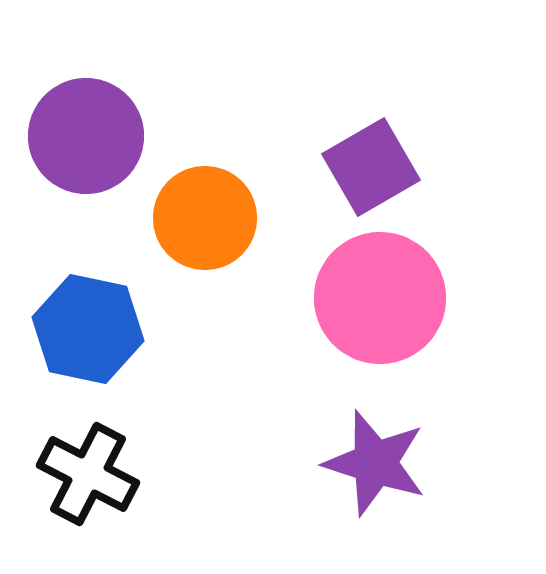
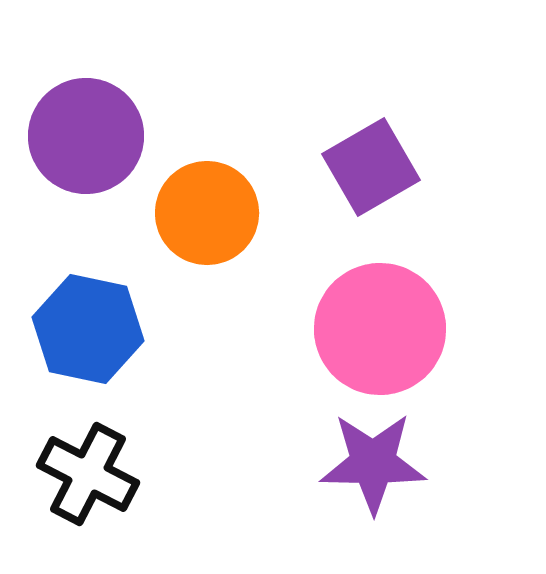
orange circle: moved 2 px right, 5 px up
pink circle: moved 31 px down
purple star: moved 2 px left; rotated 17 degrees counterclockwise
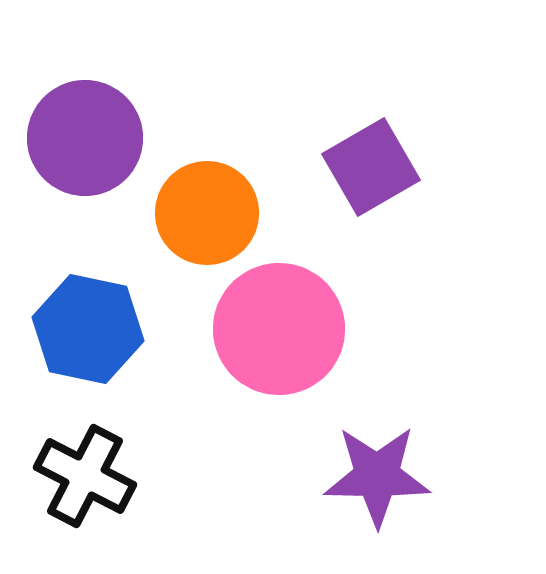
purple circle: moved 1 px left, 2 px down
pink circle: moved 101 px left
purple star: moved 4 px right, 13 px down
black cross: moved 3 px left, 2 px down
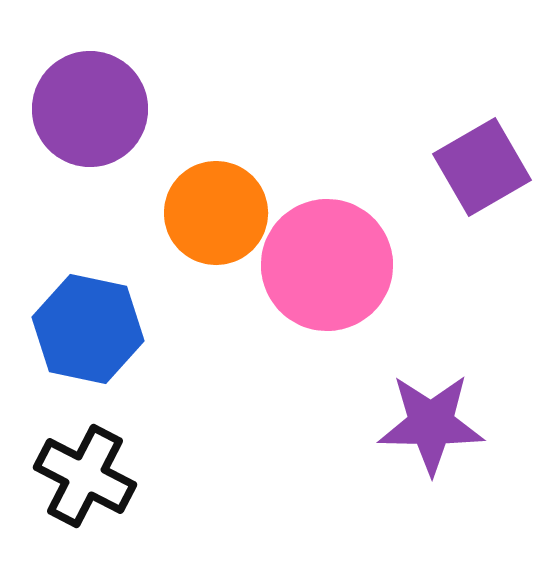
purple circle: moved 5 px right, 29 px up
purple square: moved 111 px right
orange circle: moved 9 px right
pink circle: moved 48 px right, 64 px up
purple star: moved 54 px right, 52 px up
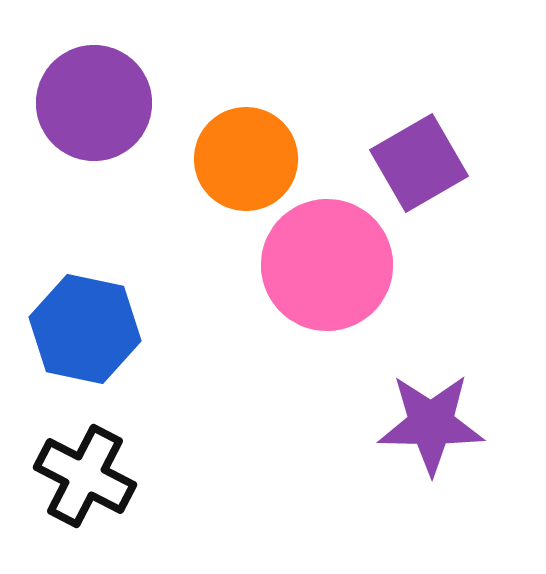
purple circle: moved 4 px right, 6 px up
purple square: moved 63 px left, 4 px up
orange circle: moved 30 px right, 54 px up
blue hexagon: moved 3 px left
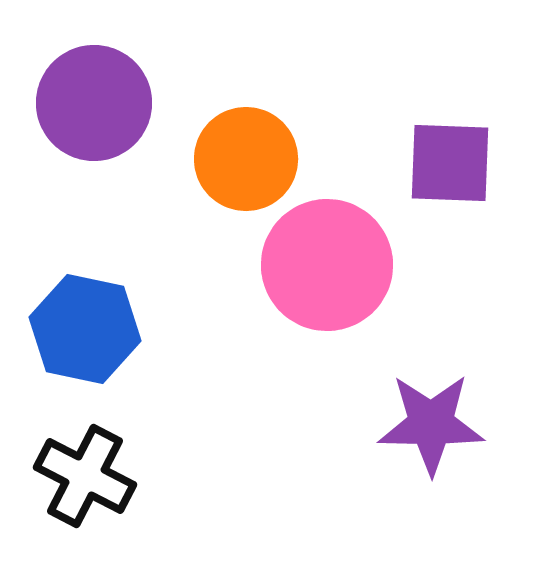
purple square: moved 31 px right; rotated 32 degrees clockwise
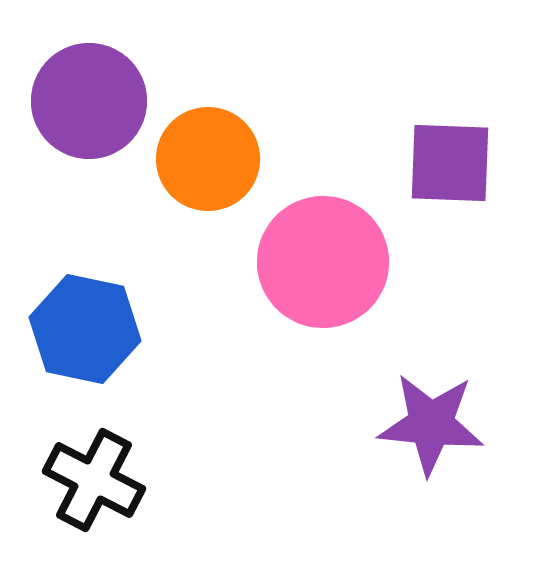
purple circle: moved 5 px left, 2 px up
orange circle: moved 38 px left
pink circle: moved 4 px left, 3 px up
purple star: rotated 5 degrees clockwise
black cross: moved 9 px right, 4 px down
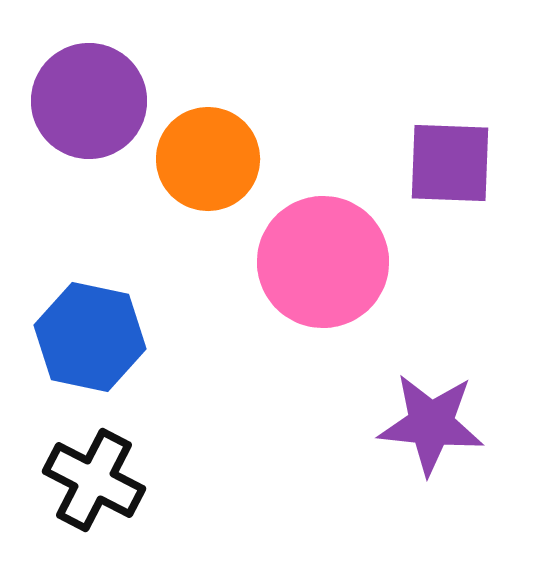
blue hexagon: moved 5 px right, 8 px down
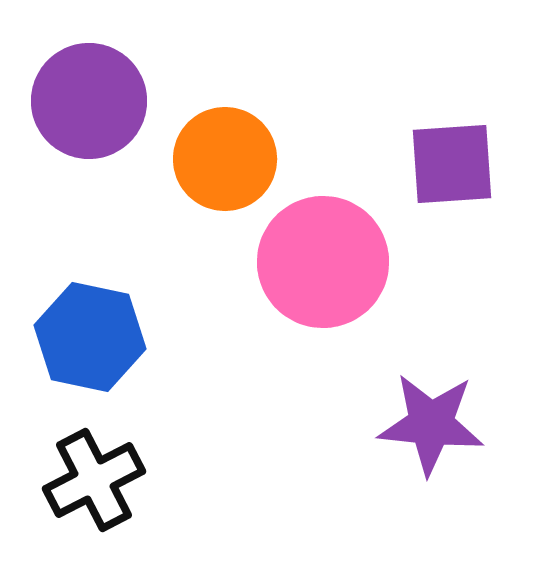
orange circle: moved 17 px right
purple square: moved 2 px right, 1 px down; rotated 6 degrees counterclockwise
black cross: rotated 36 degrees clockwise
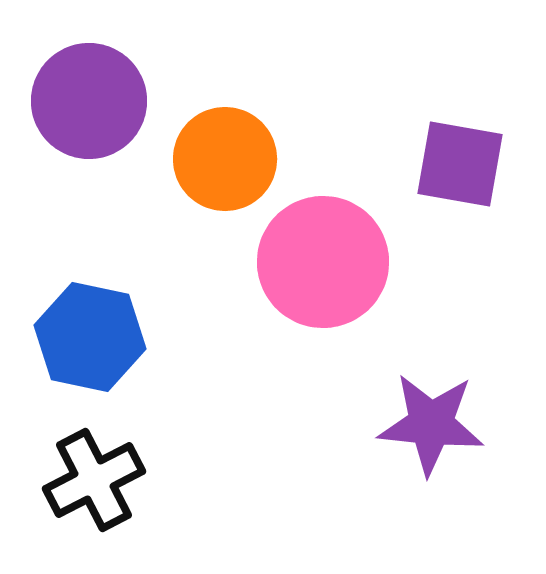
purple square: moved 8 px right; rotated 14 degrees clockwise
